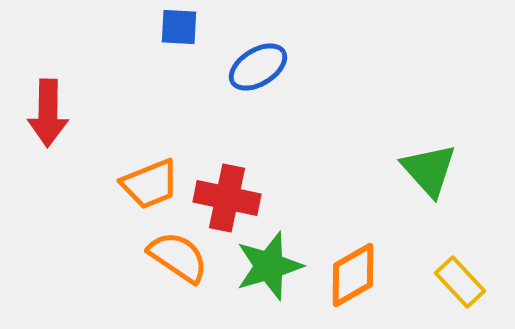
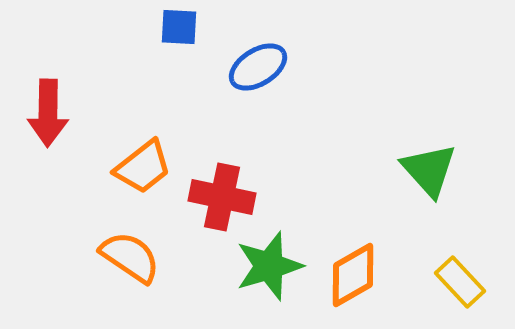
orange trapezoid: moved 7 px left, 17 px up; rotated 16 degrees counterclockwise
red cross: moved 5 px left, 1 px up
orange semicircle: moved 48 px left
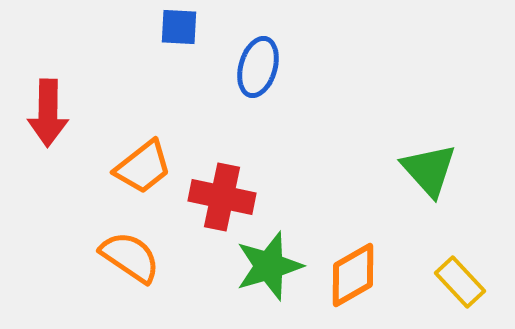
blue ellipse: rotated 42 degrees counterclockwise
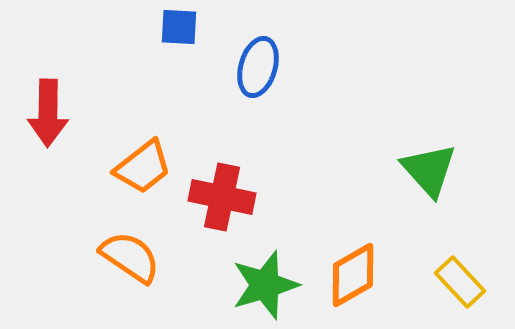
green star: moved 4 px left, 19 px down
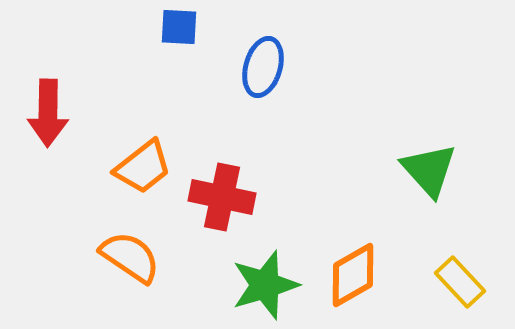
blue ellipse: moved 5 px right
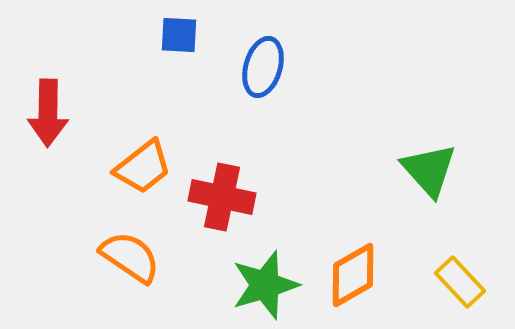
blue square: moved 8 px down
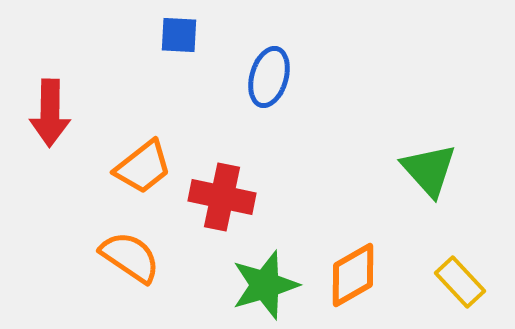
blue ellipse: moved 6 px right, 10 px down
red arrow: moved 2 px right
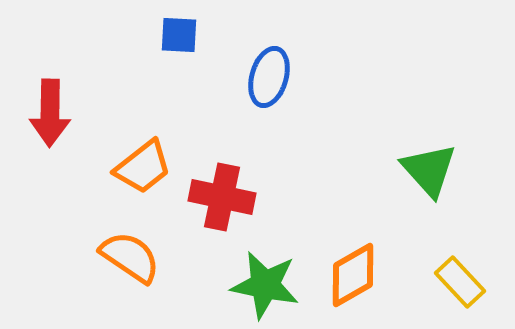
green star: rotated 28 degrees clockwise
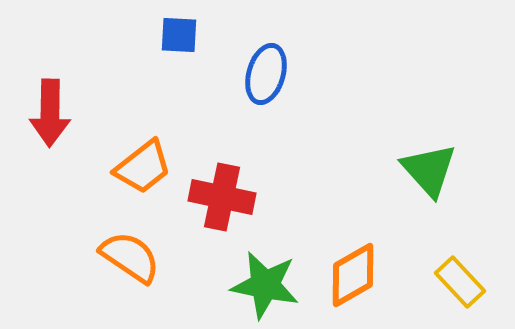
blue ellipse: moved 3 px left, 3 px up
